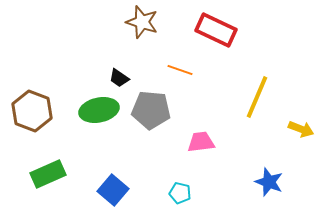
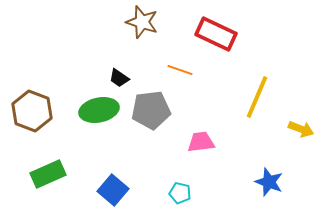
red rectangle: moved 4 px down
gray pentagon: rotated 12 degrees counterclockwise
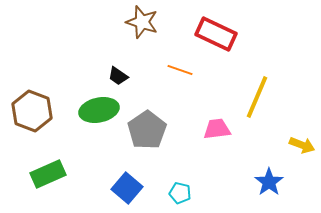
black trapezoid: moved 1 px left, 2 px up
gray pentagon: moved 4 px left, 20 px down; rotated 27 degrees counterclockwise
yellow arrow: moved 1 px right, 16 px down
pink trapezoid: moved 16 px right, 13 px up
blue star: rotated 16 degrees clockwise
blue square: moved 14 px right, 2 px up
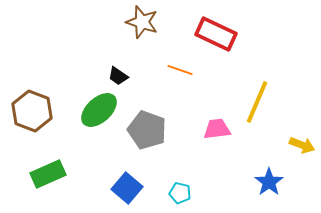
yellow line: moved 5 px down
green ellipse: rotated 30 degrees counterclockwise
gray pentagon: rotated 18 degrees counterclockwise
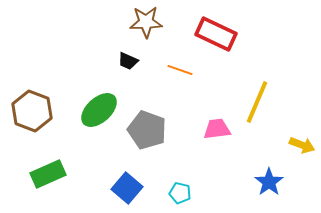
brown star: moved 4 px right; rotated 20 degrees counterclockwise
black trapezoid: moved 10 px right, 15 px up; rotated 10 degrees counterclockwise
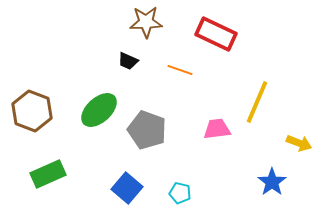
yellow arrow: moved 3 px left, 2 px up
blue star: moved 3 px right
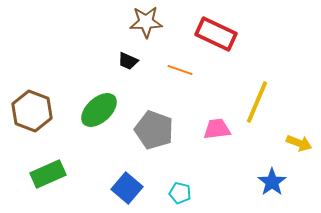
gray pentagon: moved 7 px right
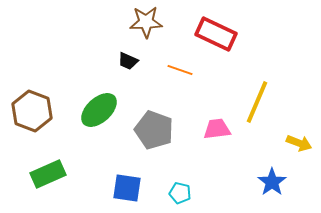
blue square: rotated 32 degrees counterclockwise
